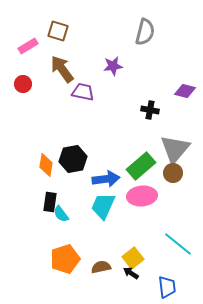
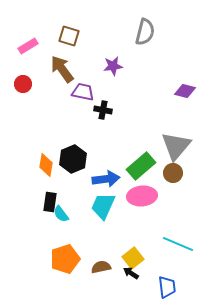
brown square: moved 11 px right, 5 px down
black cross: moved 47 px left
gray triangle: moved 1 px right, 3 px up
black hexagon: rotated 12 degrees counterclockwise
cyan line: rotated 16 degrees counterclockwise
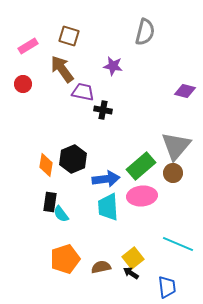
purple star: rotated 18 degrees clockwise
cyan trapezoid: moved 5 px right, 1 px down; rotated 28 degrees counterclockwise
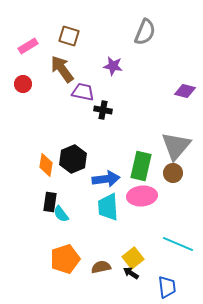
gray semicircle: rotated 8 degrees clockwise
green rectangle: rotated 36 degrees counterclockwise
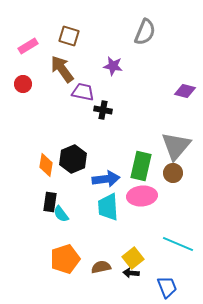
black arrow: rotated 28 degrees counterclockwise
blue trapezoid: rotated 15 degrees counterclockwise
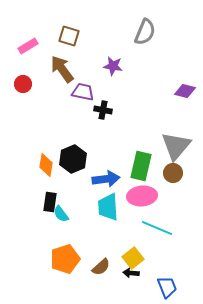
cyan line: moved 21 px left, 16 px up
brown semicircle: rotated 150 degrees clockwise
